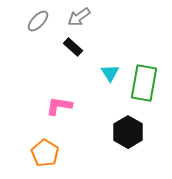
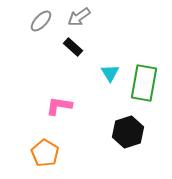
gray ellipse: moved 3 px right
black hexagon: rotated 12 degrees clockwise
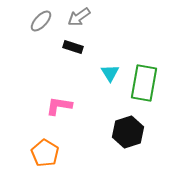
black rectangle: rotated 24 degrees counterclockwise
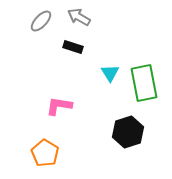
gray arrow: rotated 65 degrees clockwise
green rectangle: rotated 21 degrees counterclockwise
